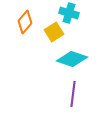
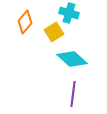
cyan diamond: rotated 24 degrees clockwise
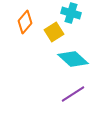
cyan cross: moved 2 px right
cyan diamond: moved 1 px right
purple line: rotated 50 degrees clockwise
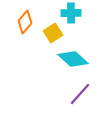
cyan cross: rotated 18 degrees counterclockwise
yellow square: moved 1 px left, 1 px down
purple line: moved 7 px right; rotated 15 degrees counterclockwise
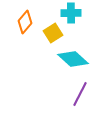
purple line: rotated 15 degrees counterclockwise
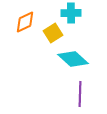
orange diamond: rotated 25 degrees clockwise
purple line: rotated 25 degrees counterclockwise
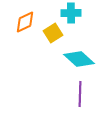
cyan diamond: moved 6 px right
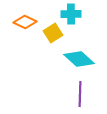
cyan cross: moved 1 px down
orange diamond: rotated 50 degrees clockwise
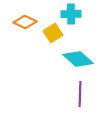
cyan diamond: moved 1 px left
